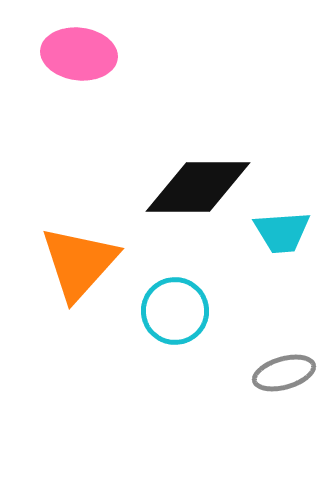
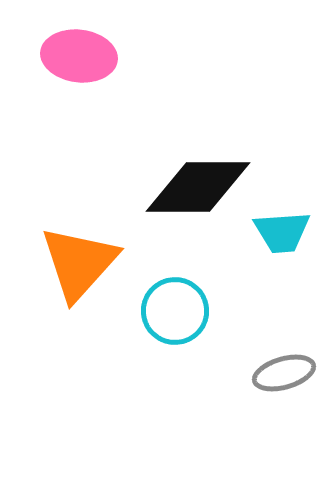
pink ellipse: moved 2 px down
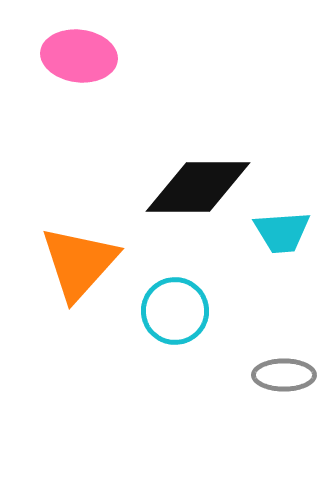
gray ellipse: moved 2 px down; rotated 16 degrees clockwise
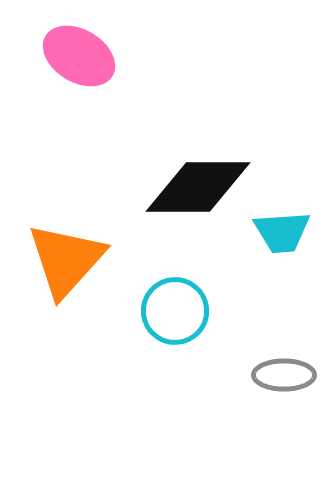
pink ellipse: rotated 24 degrees clockwise
orange triangle: moved 13 px left, 3 px up
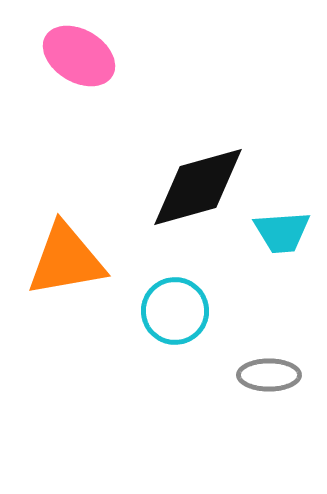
black diamond: rotated 16 degrees counterclockwise
orange triangle: rotated 38 degrees clockwise
gray ellipse: moved 15 px left
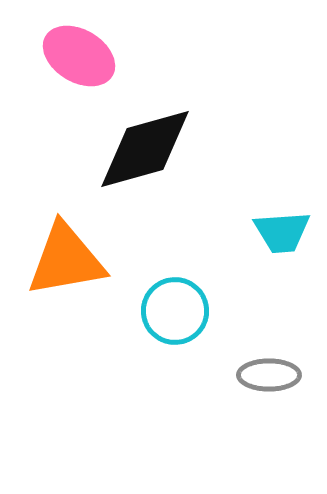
black diamond: moved 53 px left, 38 px up
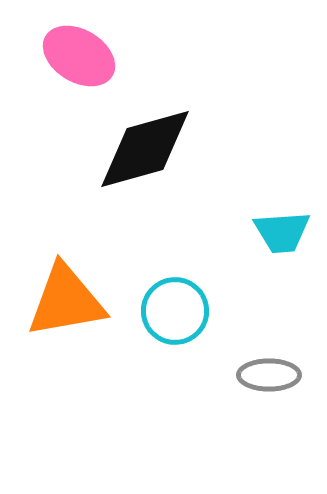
orange triangle: moved 41 px down
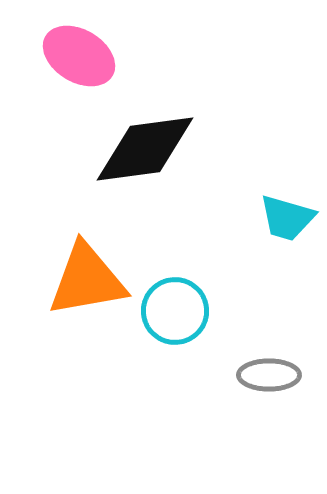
black diamond: rotated 8 degrees clockwise
cyan trapezoid: moved 5 px right, 14 px up; rotated 20 degrees clockwise
orange triangle: moved 21 px right, 21 px up
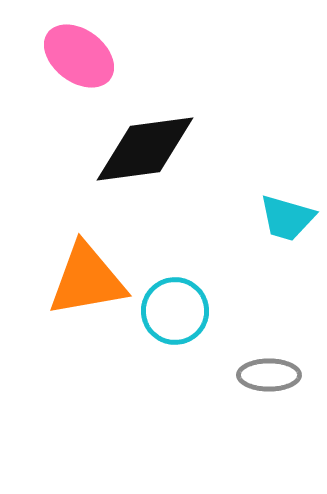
pink ellipse: rotated 6 degrees clockwise
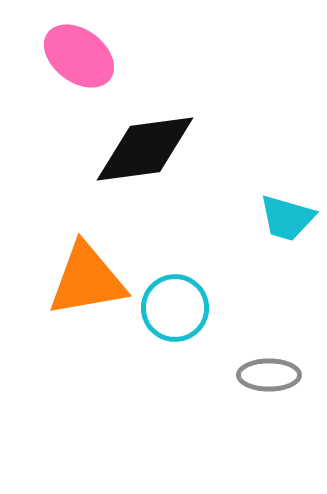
cyan circle: moved 3 px up
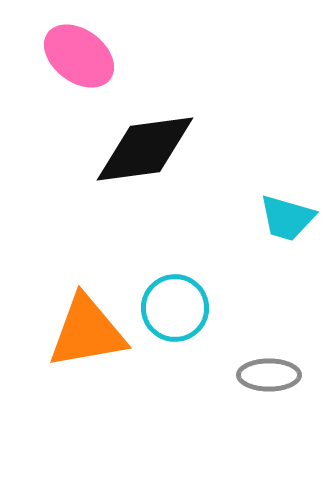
orange triangle: moved 52 px down
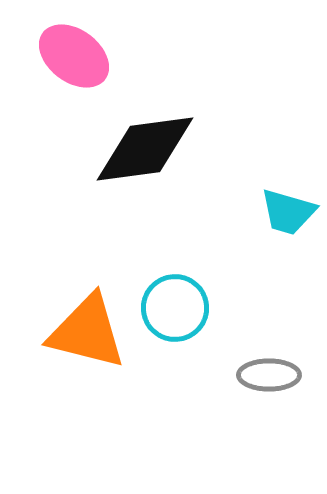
pink ellipse: moved 5 px left
cyan trapezoid: moved 1 px right, 6 px up
orange triangle: rotated 24 degrees clockwise
